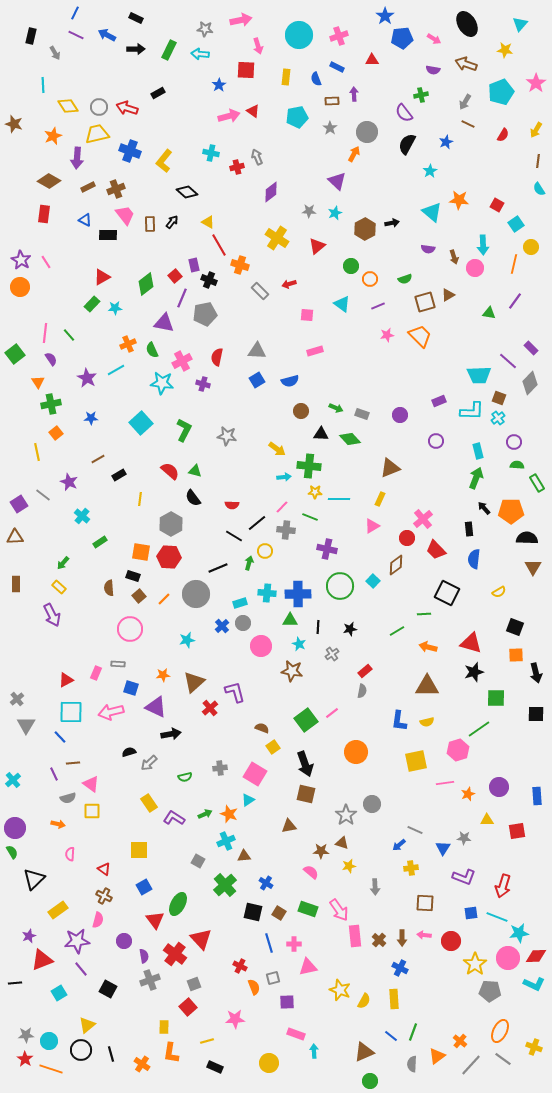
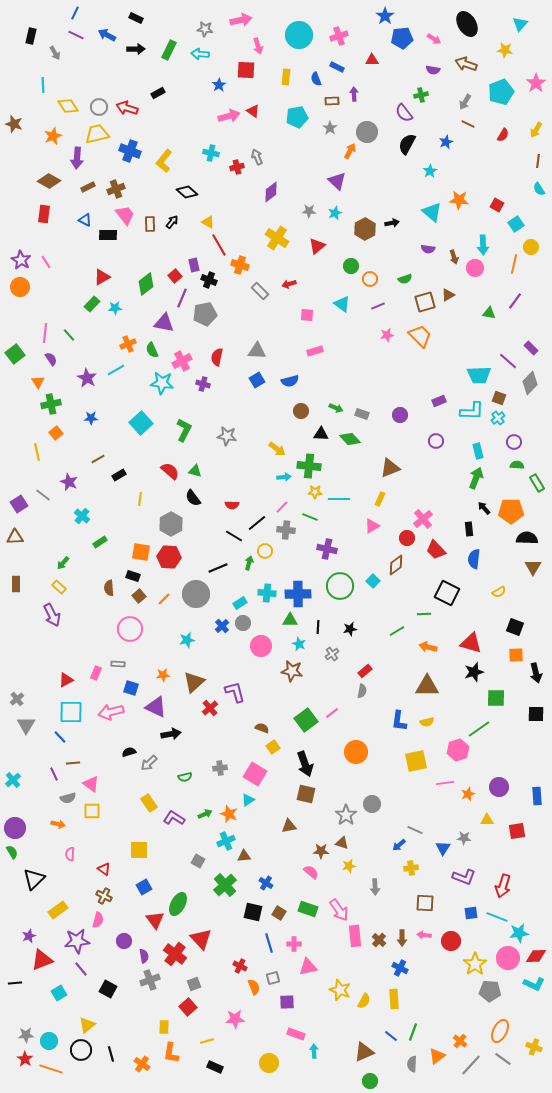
orange arrow at (354, 154): moved 4 px left, 3 px up
cyan rectangle at (240, 603): rotated 16 degrees counterclockwise
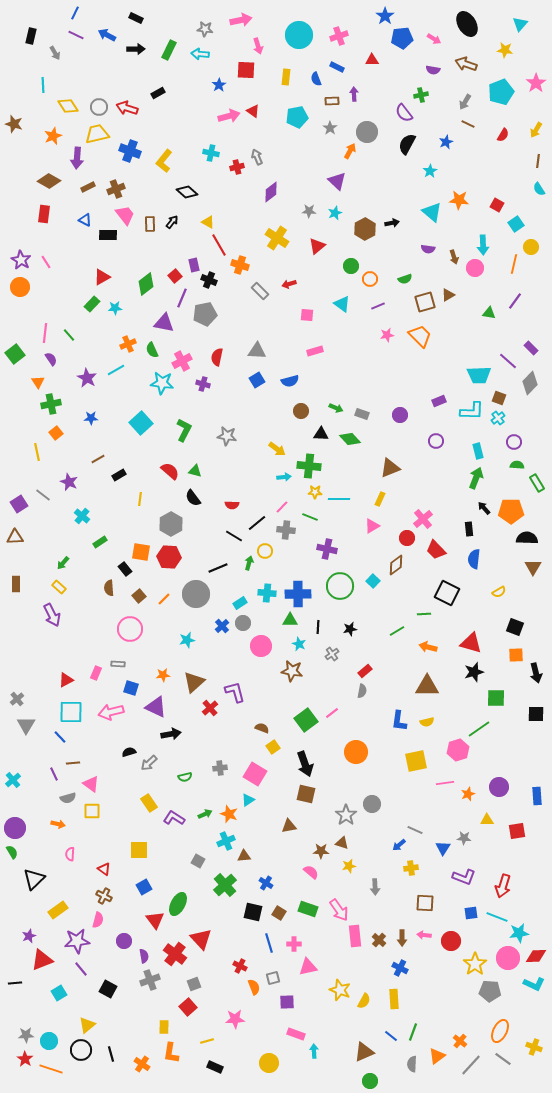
black rectangle at (133, 576): moved 8 px left, 7 px up; rotated 32 degrees clockwise
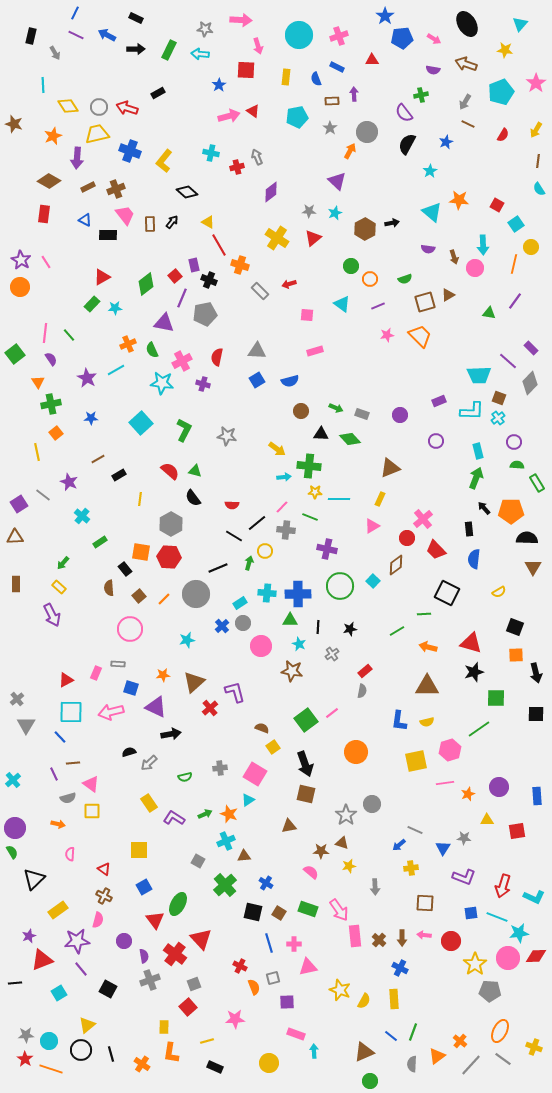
pink arrow at (241, 20): rotated 15 degrees clockwise
red triangle at (317, 246): moved 4 px left, 8 px up
pink hexagon at (458, 750): moved 8 px left
cyan L-shape at (534, 984): moved 87 px up
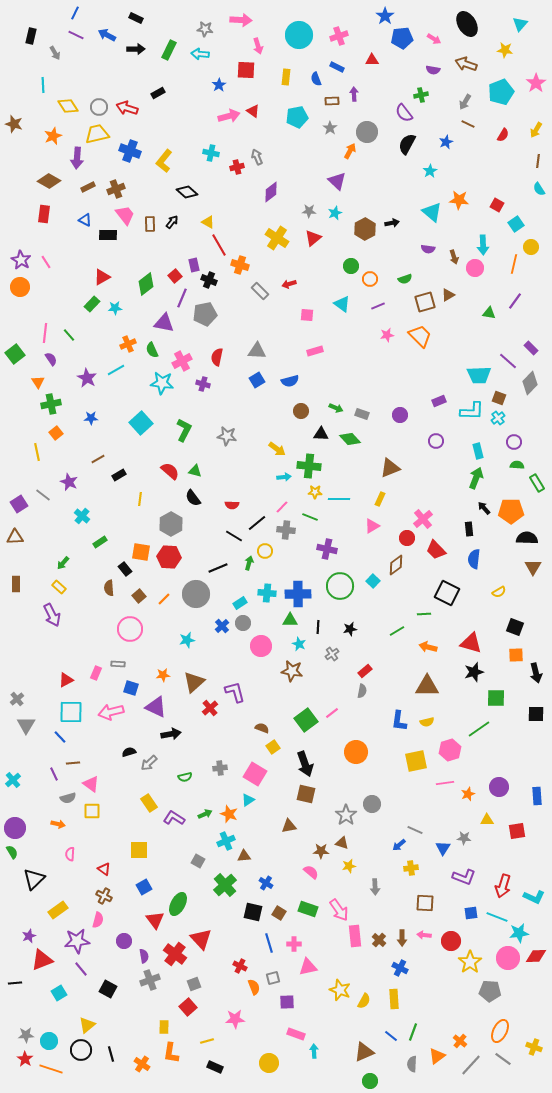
yellow star at (475, 964): moved 5 px left, 2 px up
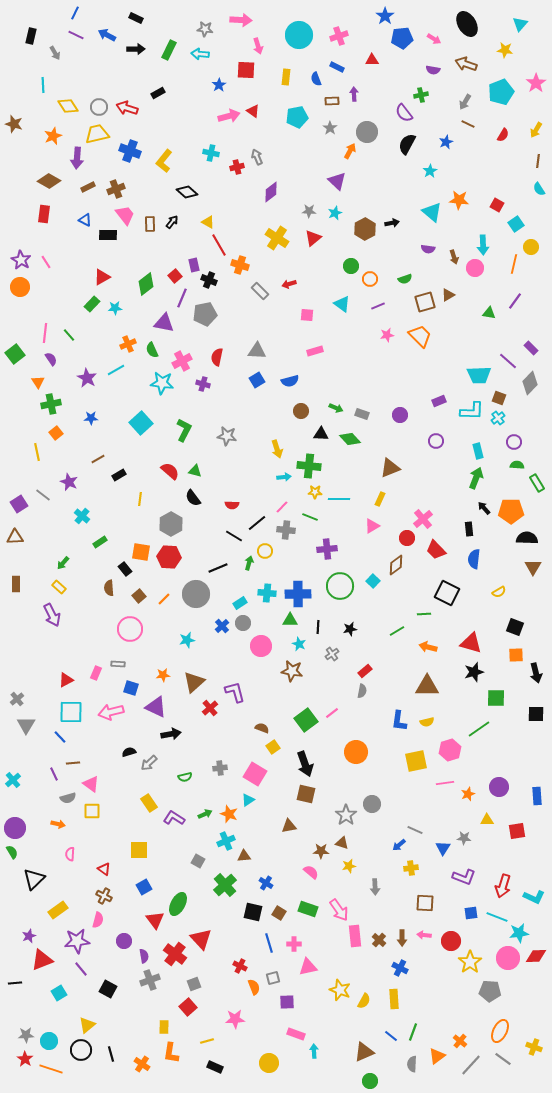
yellow arrow at (277, 449): rotated 36 degrees clockwise
purple cross at (327, 549): rotated 18 degrees counterclockwise
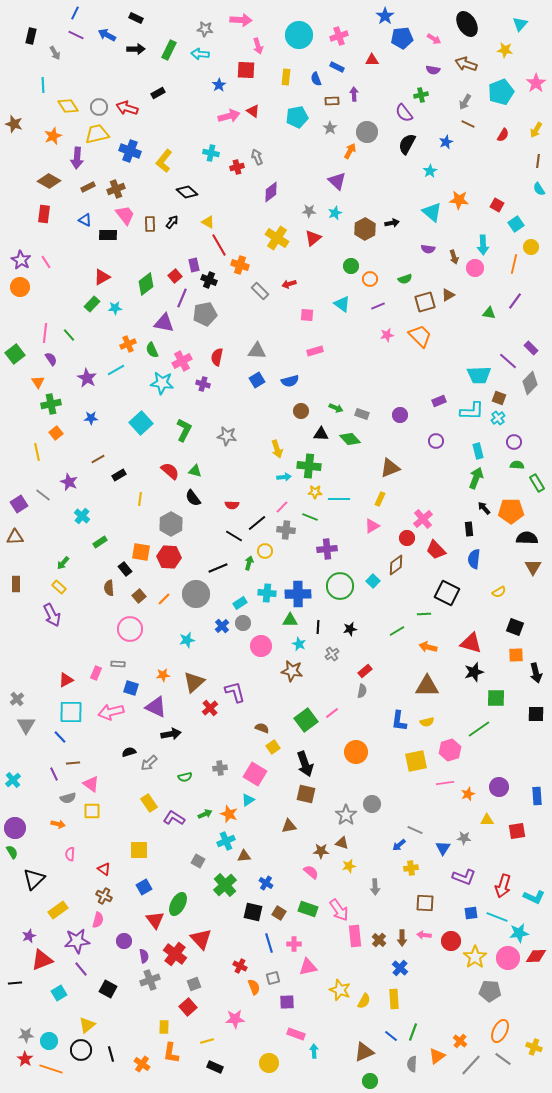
yellow star at (470, 962): moved 5 px right, 5 px up
blue cross at (400, 968): rotated 14 degrees clockwise
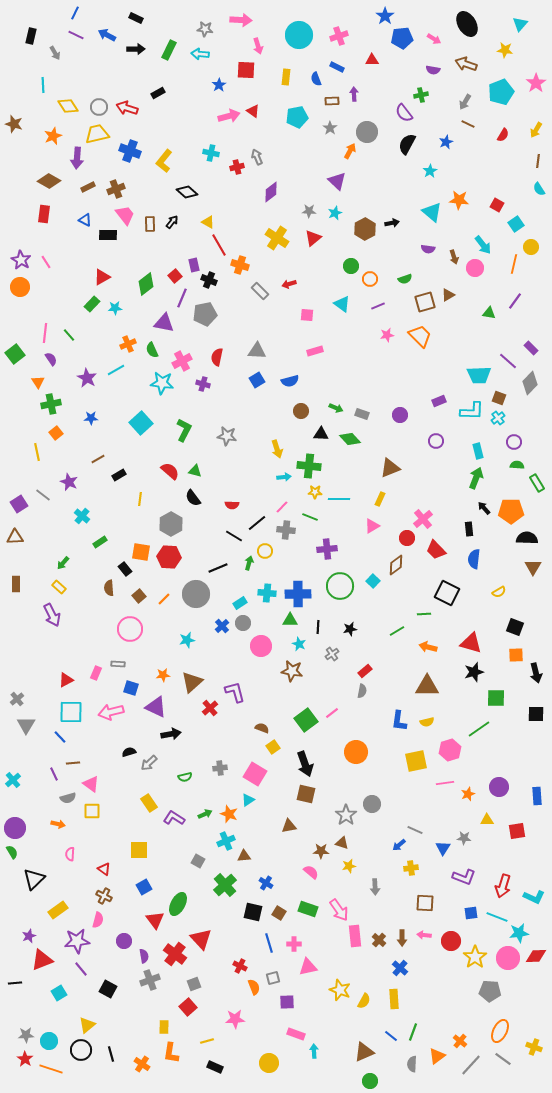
cyan arrow at (483, 245): rotated 36 degrees counterclockwise
brown triangle at (194, 682): moved 2 px left
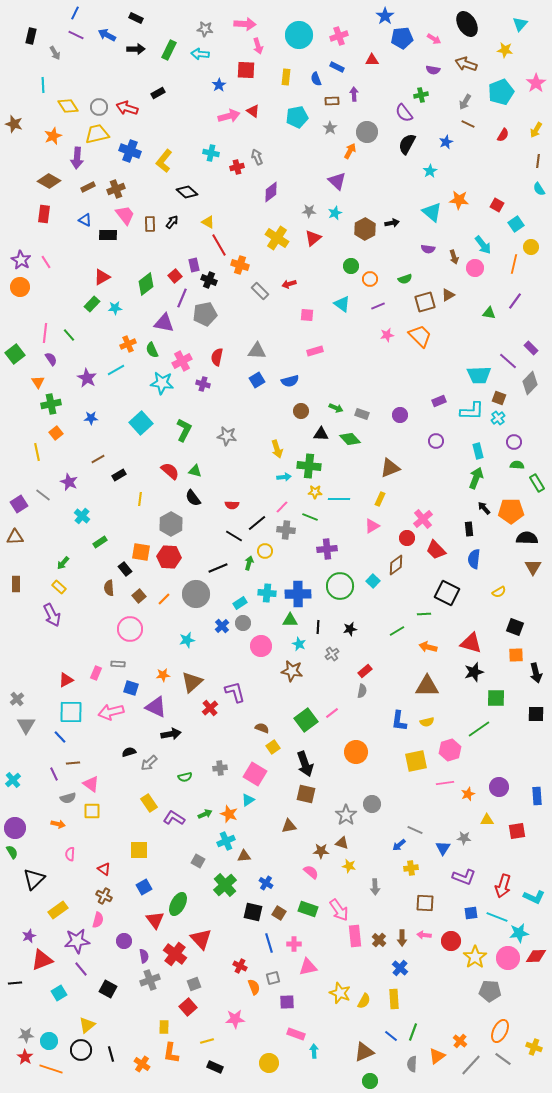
pink arrow at (241, 20): moved 4 px right, 4 px down
yellow star at (349, 866): rotated 24 degrees clockwise
yellow star at (340, 990): moved 3 px down
red star at (25, 1059): moved 2 px up
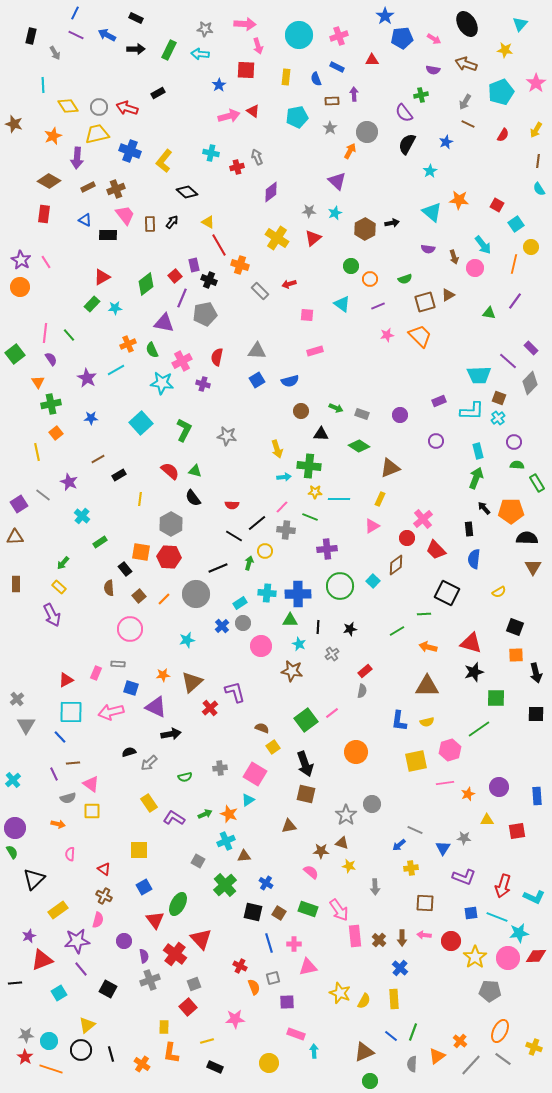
green diamond at (350, 439): moved 9 px right, 7 px down; rotated 15 degrees counterclockwise
